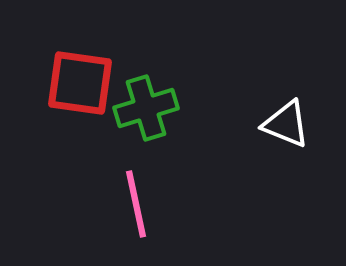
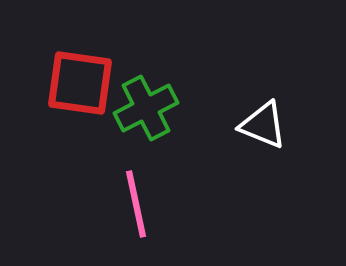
green cross: rotated 10 degrees counterclockwise
white triangle: moved 23 px left, 1 px down
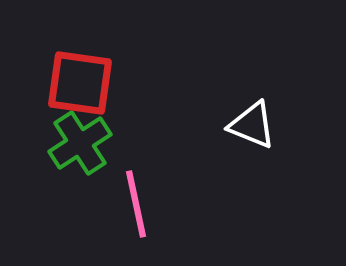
green cross: moved 66 px left, 35 px down; rotated 6 degrees counterclockwise
white triangle: moved 11 px left
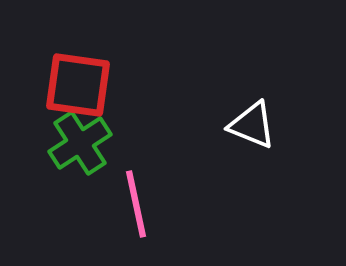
red square: moved 2 px left, 2 px down
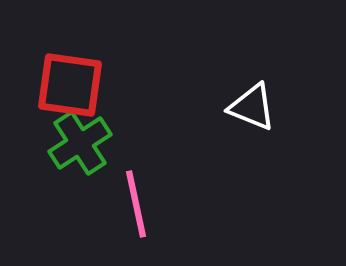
red square: moved 8 px left
white triangle: moved 18 px up
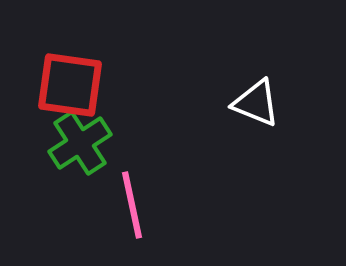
white triangle: moved 4 px right, 4 px up
pink line: moved 4 px left, 1 px down
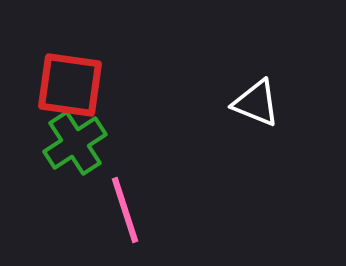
green cross: moved 5 px left
pink line: moved 7 px left, 5 px down; rotated 6 degrees counterclockwise
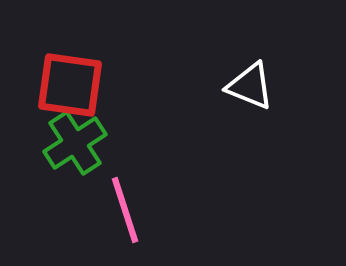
white triangle: moved 6 px left, 17 px up
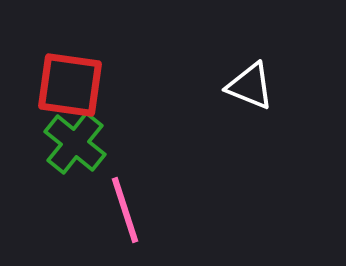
green cross: rotated 18 degrees counterclockwise
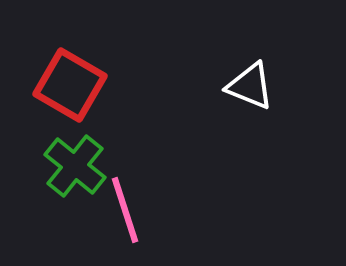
red square: rotated 22 degrees clockwise
green cross: moved 23 px down
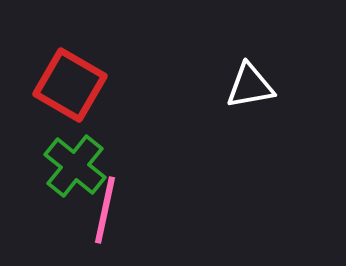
white triangle: rotated 32 degrees counterclockwise
pink line: moved 20 px left; rotated 30 degrees clockwise
